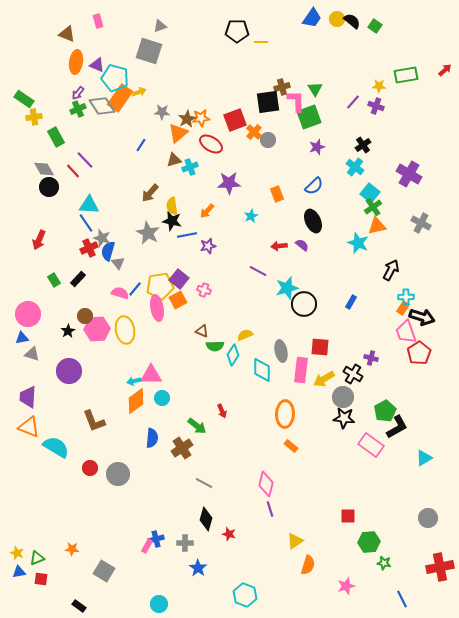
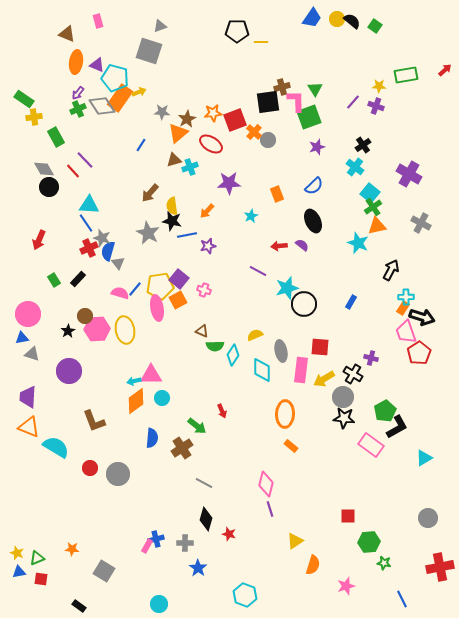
orange star at (201, 118): moved 12 px right, 5 px up
yellow semicircle at (245, 335): moved 10 px right
orange semicircle at (308, 565): moved 5 px right
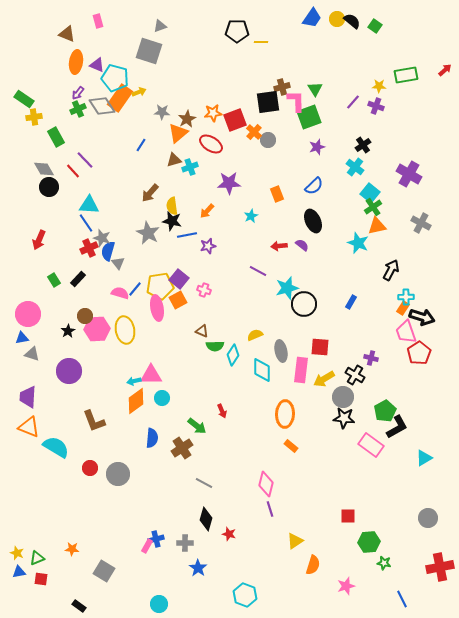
black cross at (353, 374): moved 2 px right, 1 px down
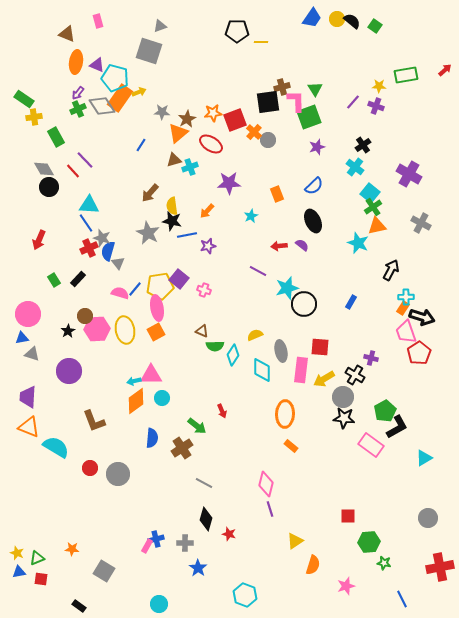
orange square at (178, 300): moved 22 px left, 32 px down
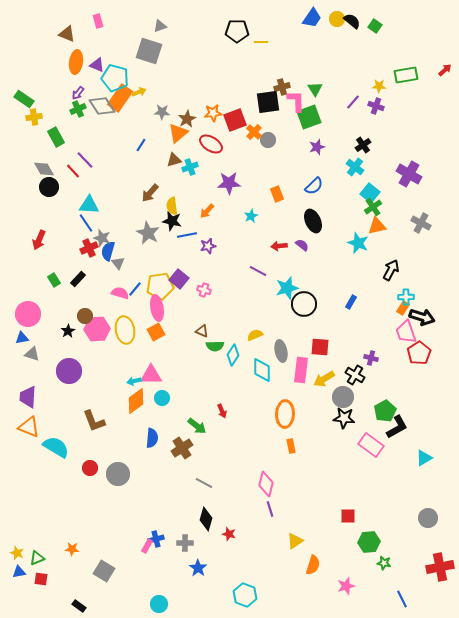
orange rectangle at (291, 446): rotated 40 degrees clockwise
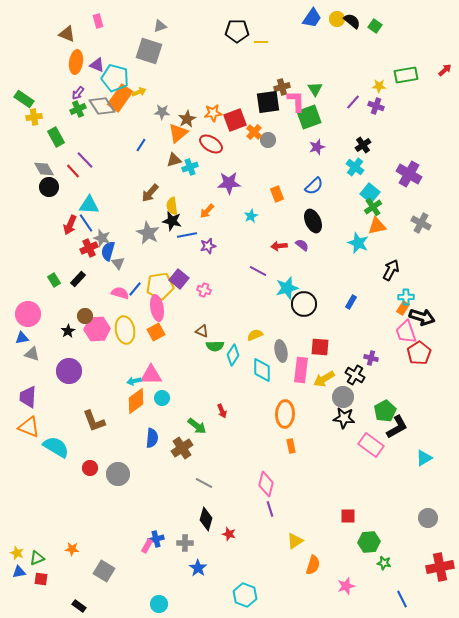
red arrow at (39, 240): moved 31 px right, 15 px up
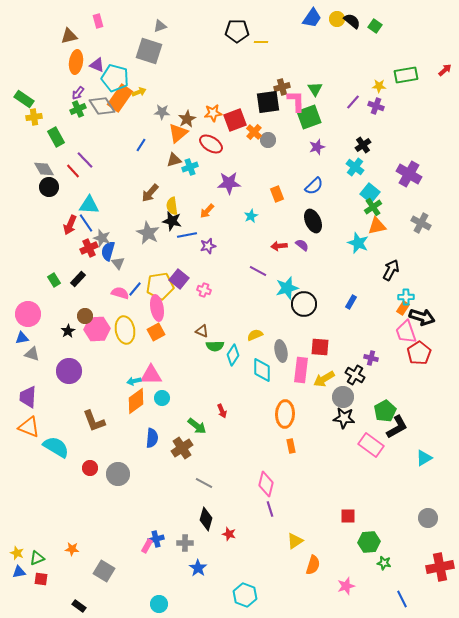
brown triangle at (67, 34): moved 2 px right, 2 px down; rotated 36 degrees counterclockwise
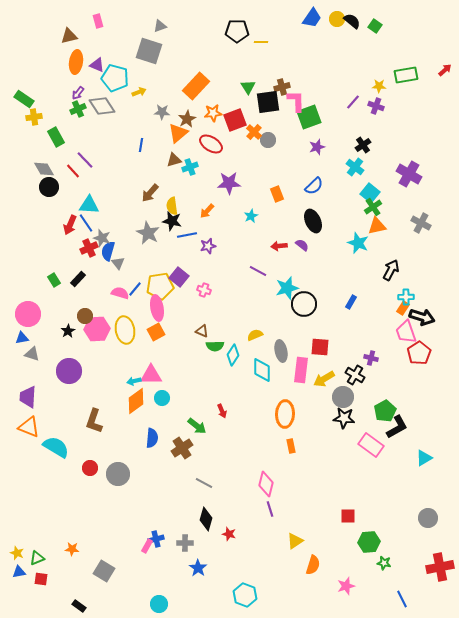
green triangle at (315, 89): moved 67 px left, 2 px up
orange rectangle at (120, 98): moved 76 px right, 12 px up; rotated 8 degrees clockwise
blue line at (141, 145): rotated 24 degrees counterclockwise
purple square at (179, 279): moved 2 px up
brown L-shape at (94, 421): rotated 40 degrees clockwise
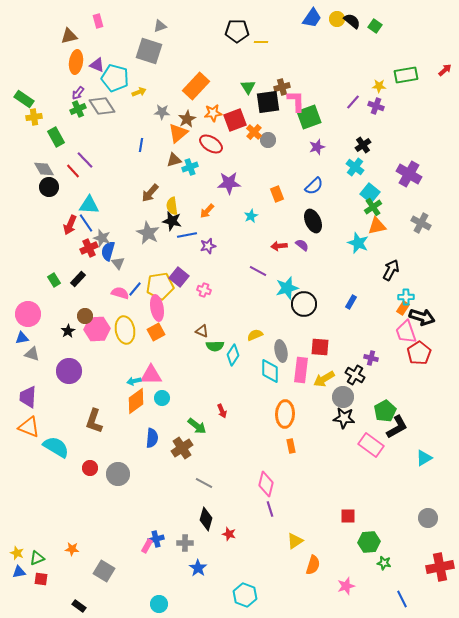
cyan diamond at (262, 370): moved 8 px right, 1 px down
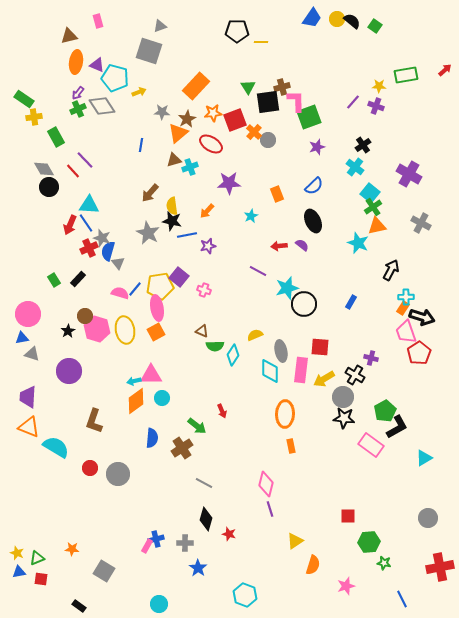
pink hexagon at (97, 329): rotated 20 degrees clockwise
